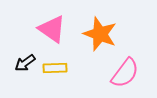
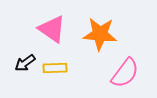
orange star: rotated 16 degrees counterclockwise
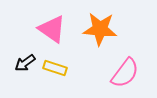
orange star: moved 5 px up
yellow rectangle: rotated 20 degrees clockwise
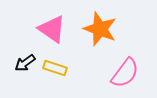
orange star: rotated 16 degrees clockwise
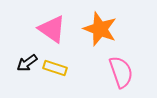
black arrow: moved 2 px right
pink semicircle: moved 4 px left, 1 px up; rotated 56 degrees counterclockwise
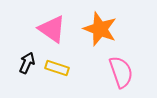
black arrow: rotated 150 degrees clockwise
yellow rectangle: moved 2 px right
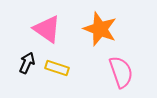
pink triangle: moved 5 px left
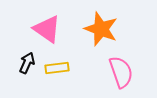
orange star: moved 1 px right
yellow rectangle: rotated 25 degrees counterclockwise
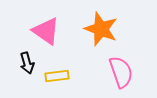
pink triangle: moved 1 px left, 2 px down
black arrow: rotated 140 degrees clockwise
yellow rectangle: moved 8 px down
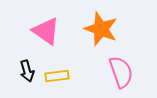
black arrow: moved 8 px down
